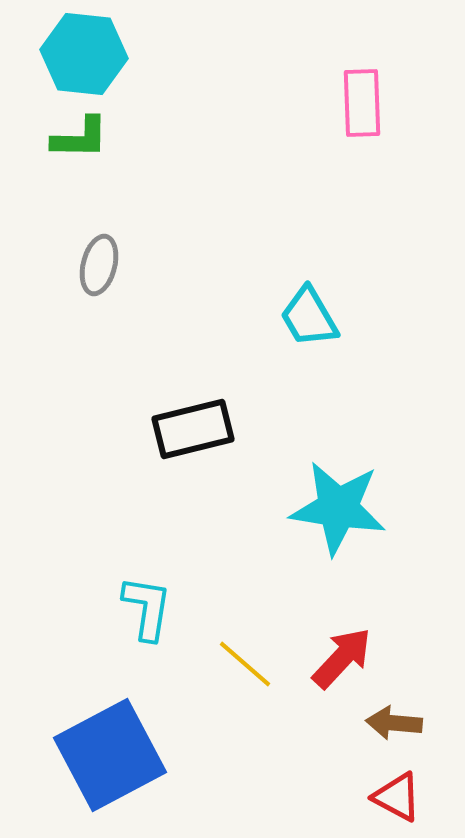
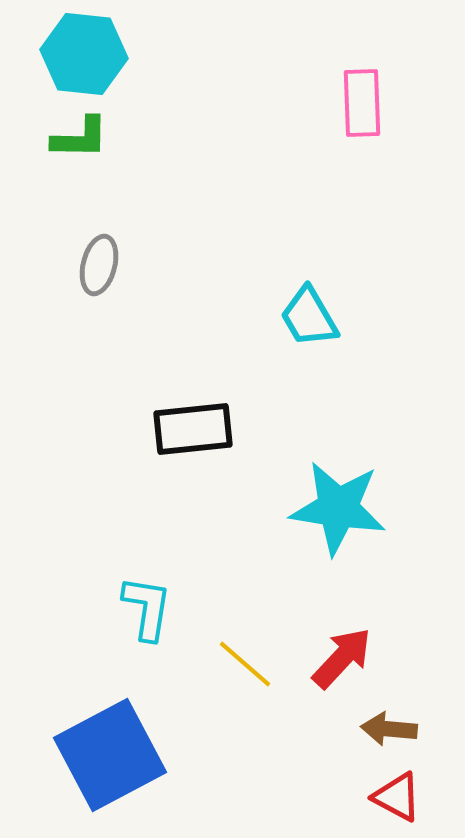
black rectangle: rotated 8 degrees clockwise
brown arrow: moved 5 px left, 6 px down
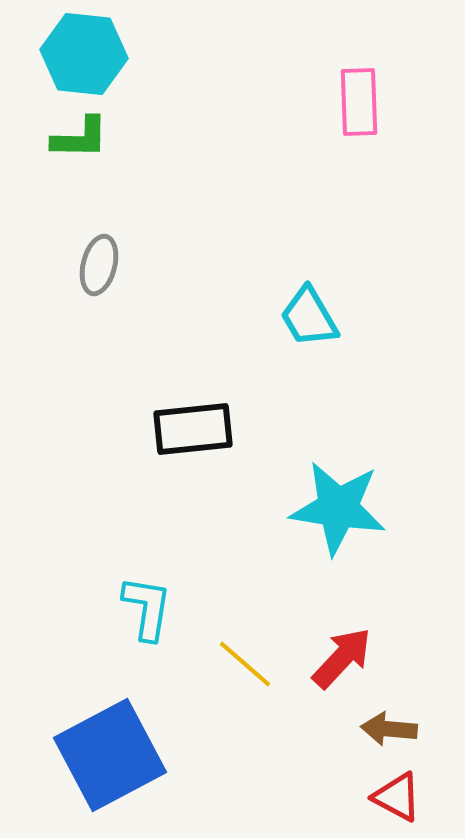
pink rectangle: moved 3 px left, 1 px up
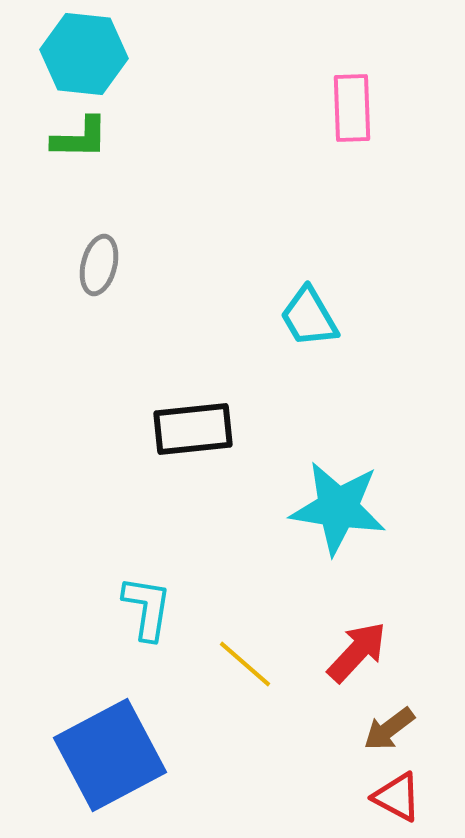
pink rectangle: moved 7 px left, 6 px down
red arrow: moved 15 px right, 6 px up
brown arrow: rotated 42 degrees counterclockwise
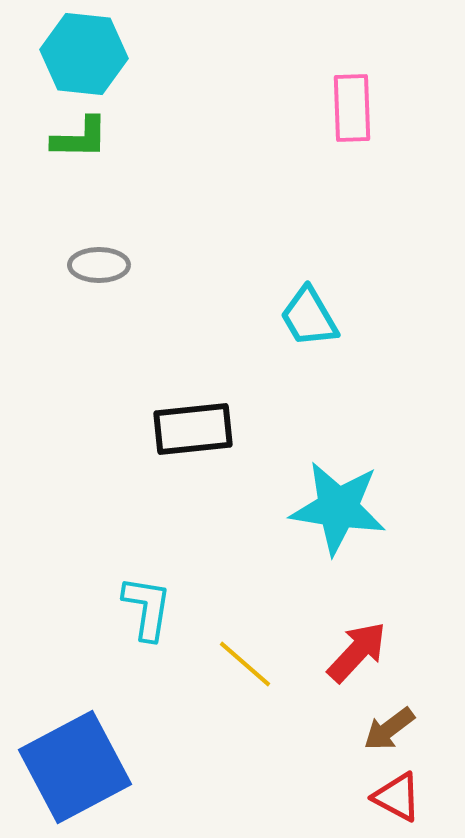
gray ellipse: rotated 76 degrees clockwise
blue square: moved 35 px left, 12 px down
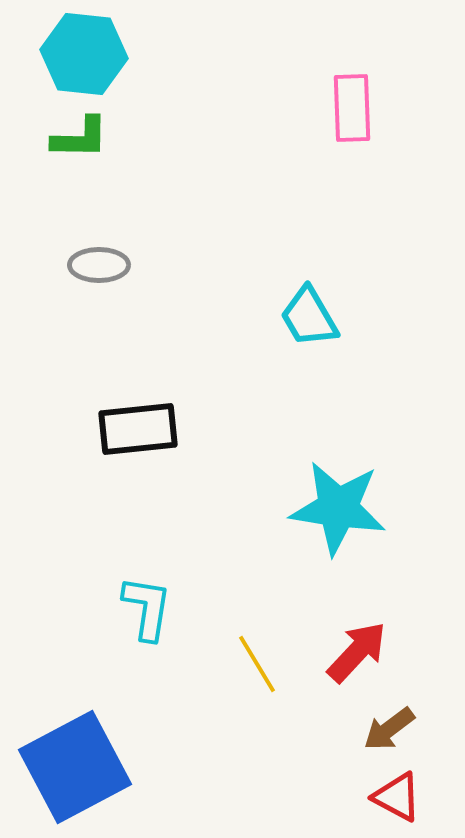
black rectangle: moved 55 px left
yellow line: moved 12 px right; rotated 18 degrees clockwise
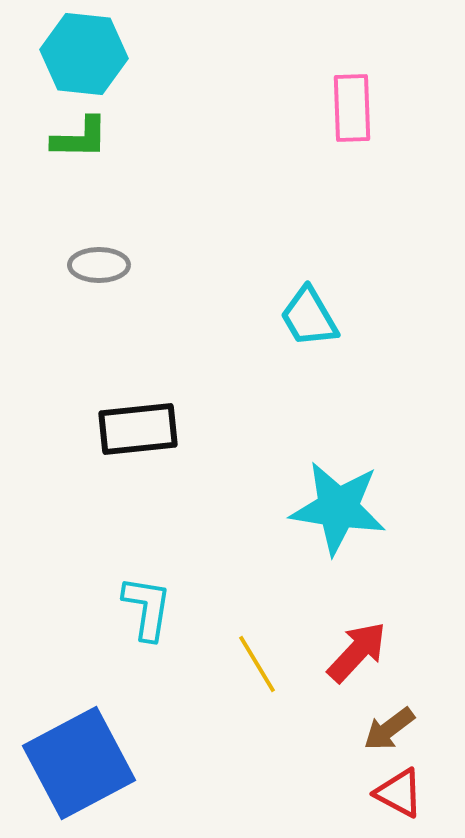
blue square: moved 4 px right, 4 px up
red triangle: moved 2 px right, 4 px up
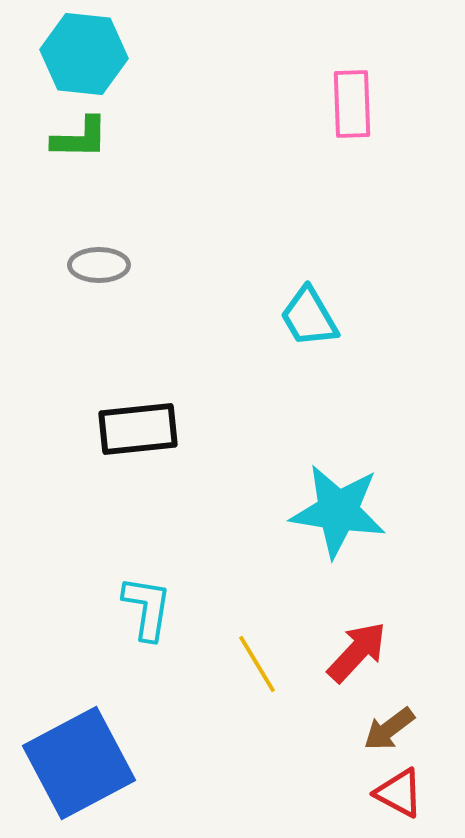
pink rectangle: moved 4 px up
cyan star: moved 3 px down
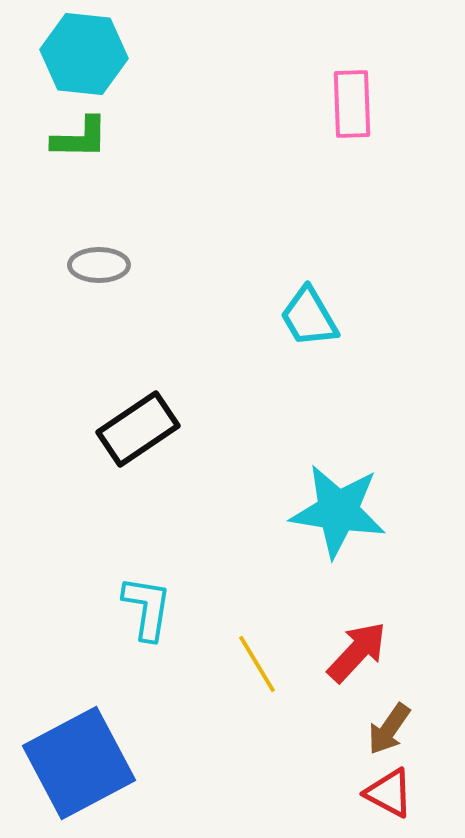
black rectangle: rotated 28 degrees counterclockwise
brown arrow: rotated 18 degrees counterclockwise
red triangle: moved 10 px left
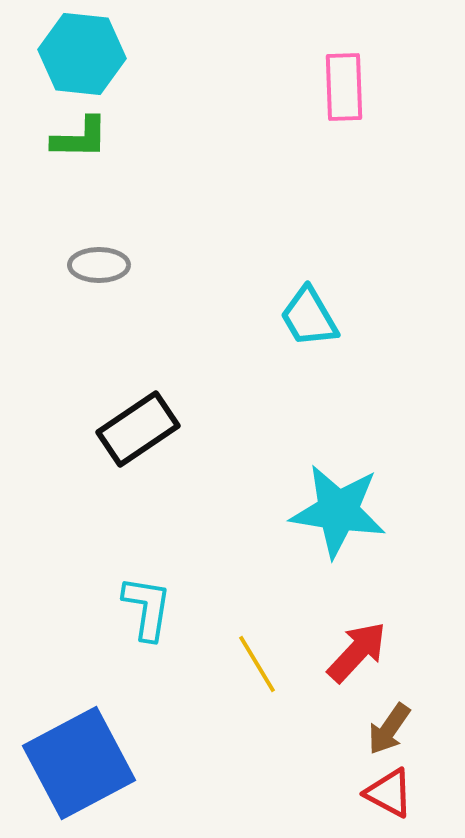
cyan hexagon: moved 2 px left
pink rectangle: moved 8 px left, 17 px up
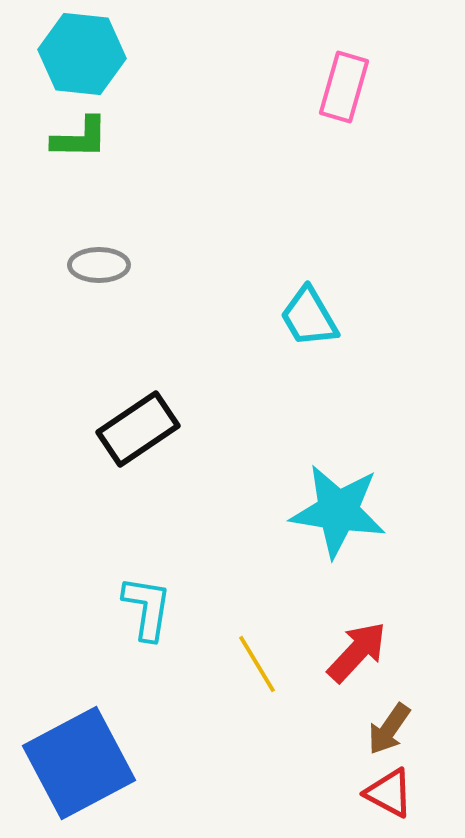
pink rectangle: rotated 18 degrees clockwise
